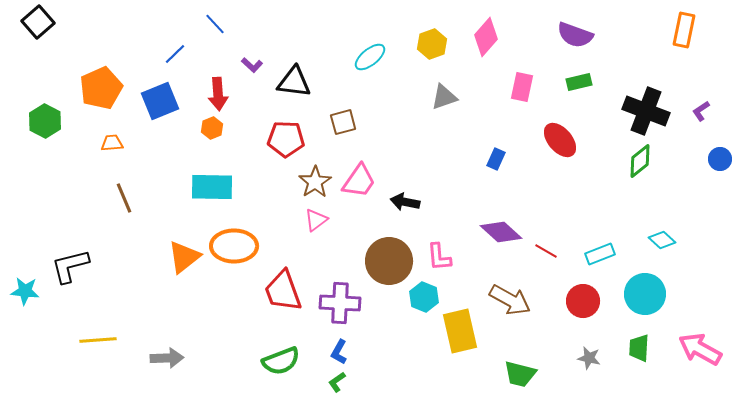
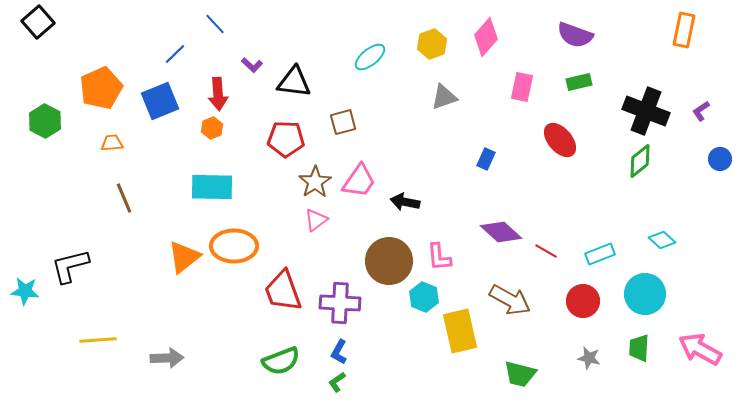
blue rectangle at (496, 159): moved 10 px left
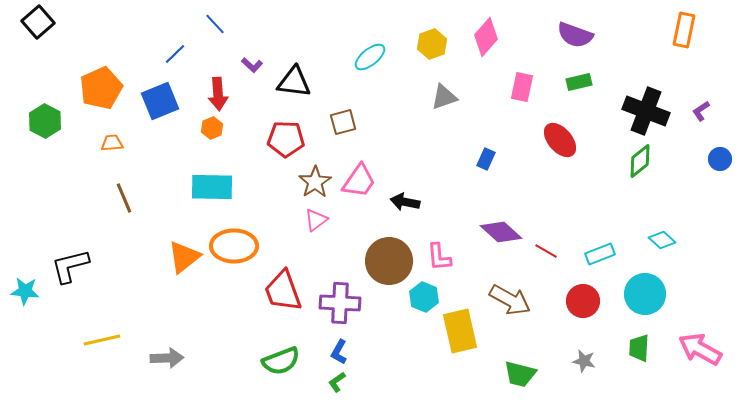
yellow line at (98, 340): moved 4 px right; rotated 9 degrees counterclockwise
gray star at (589, 358): moved 5 px left, 3 px down
